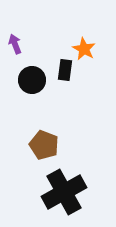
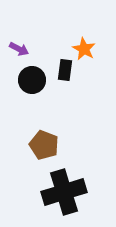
purple arrow: moved 4 px right, 5 px down; rotated 138 degrees clockwise
black cross: rotated 12 degrees clockwise
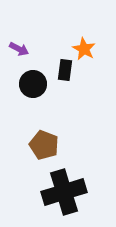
black circle: moved 1 px right, 4 px down
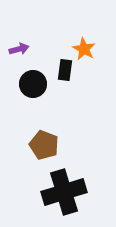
purple arrow: rotated 42 degrees counterclockwise
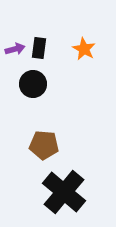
purple arrow: moved 4 px left
black rectangle: moved 26 px left, 22 px up
brown pentagon: rotated 16 degrees counterclockwise
black cross: rotated 33 degrees counterclockwise
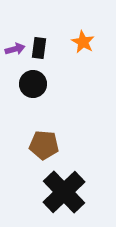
orange star: moved 1 px left, 7 px up
black cross: rotated 6 degrees clockwise
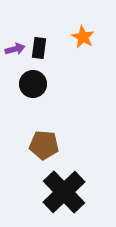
orange star: moved 5 px up
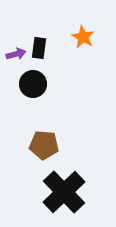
purple arrow: moved 1 px right, 5 px down
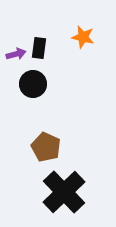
orange star: rotated 15 degrees counterclockwise
brown pentagon: moved 2 px right, 2 px down; rotated 20 degrees clockwise
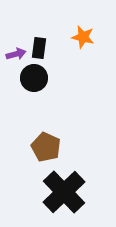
black circle: moved 1 px right, 6 px up
